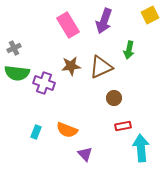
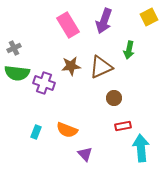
yellow square: moved 1 px left, 2 px down
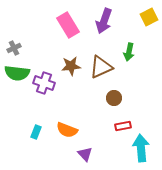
green arrow: moved 2 px down
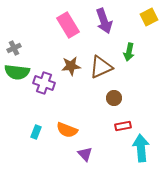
purple arrow: rotated 40 degrees counterclockwise
green semicircle: moved 1 px up
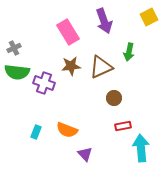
pink rectangle: moved 7 px down
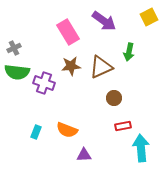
purple arrow: rotated 35 degrees counterclockwise
purple triangle: moved 1 px left, 1 px down; rotated 49 degrees counterclockwise
